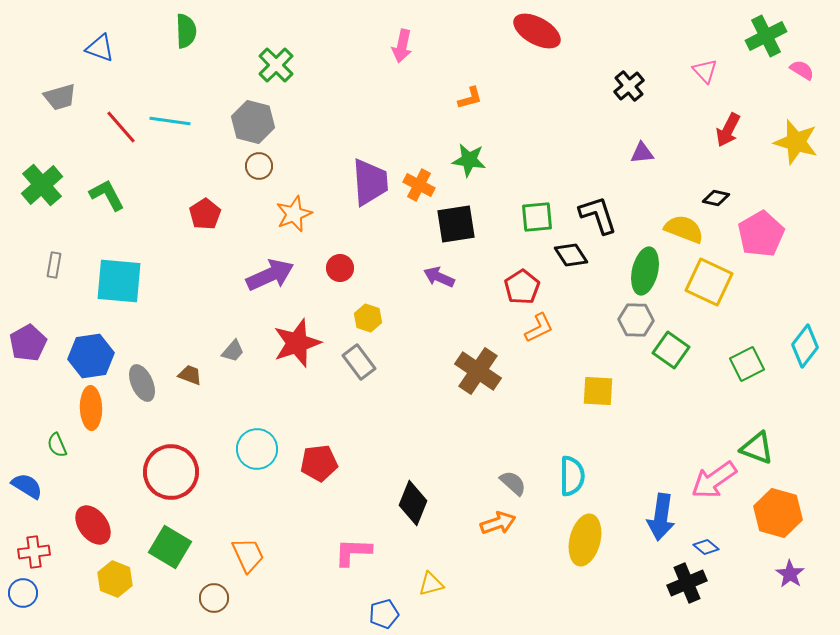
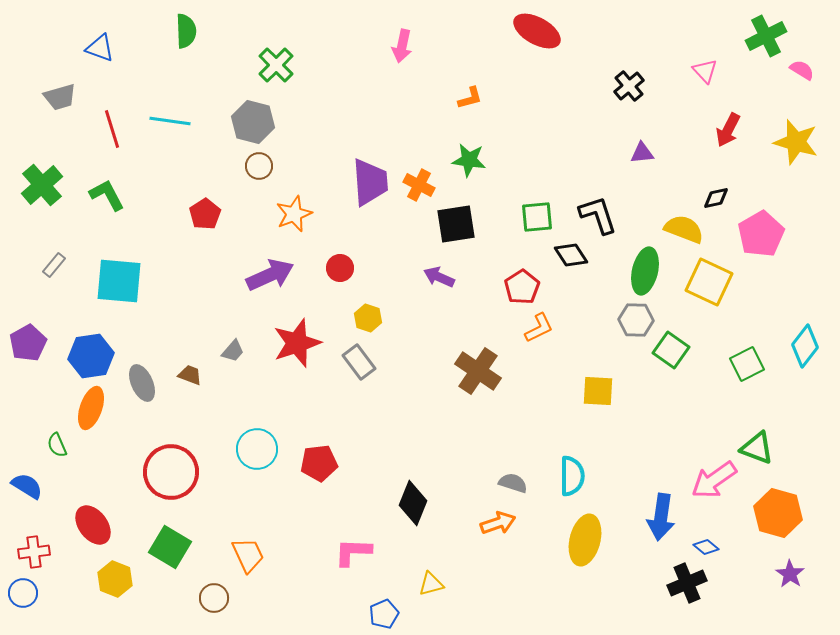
red line at (121, 127): moved 9 px left, 2 px down; rotated 24 degrees clockwise
black diamond at (716, 198): rotated 24 degrees counterclockwise
gray rectangle at (54, 265): rotated 30 degrees clockwise
orange ellipse at (91, 408): rotated 21 degrees clockwise
gray semicircle at (513, 483): rotated 24 degrees counterclockwise
blue pentagon at (384, 614): rotated 8 degrees counterclockwise
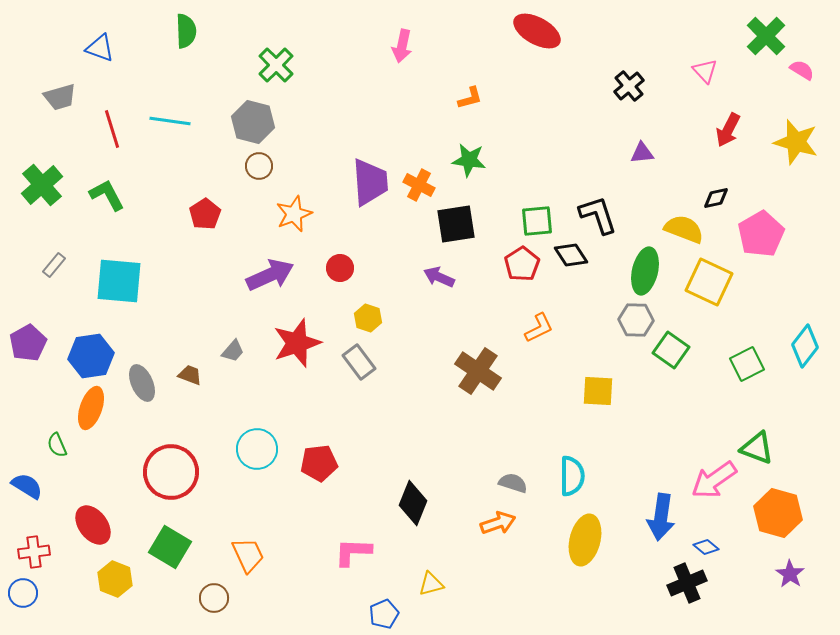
green cross at (766, 36): rotated 18 degrees counterclockwise
green square at (537, 217): moved 4 px down
red pentagon at (522, 287): moved 23 px up
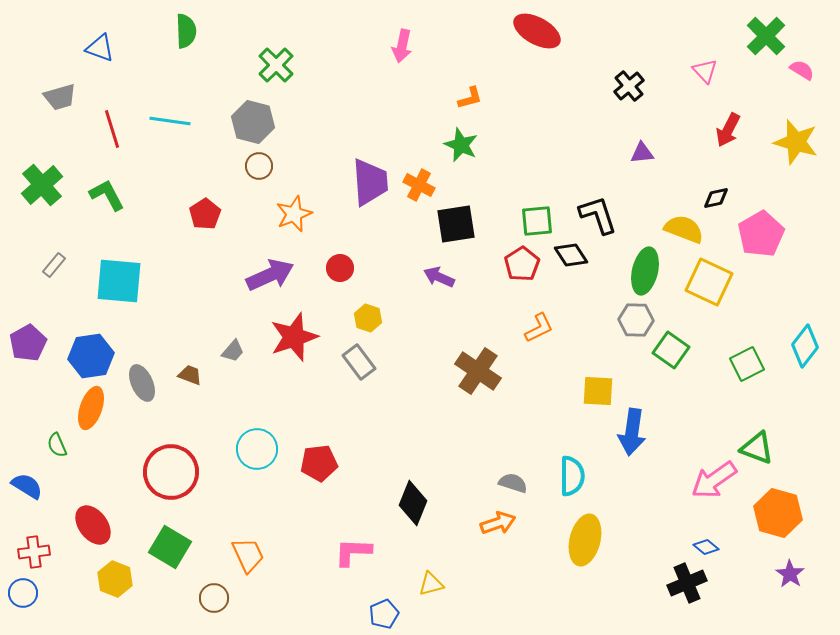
green star at (469, 160): moved 8 px left, 15 px up; rotated 16 degrees clockwise
red star at (297, 343): moved 3 px left, 6 px up
blue arrow at (661, 517): moved 29 px left, 85 px up
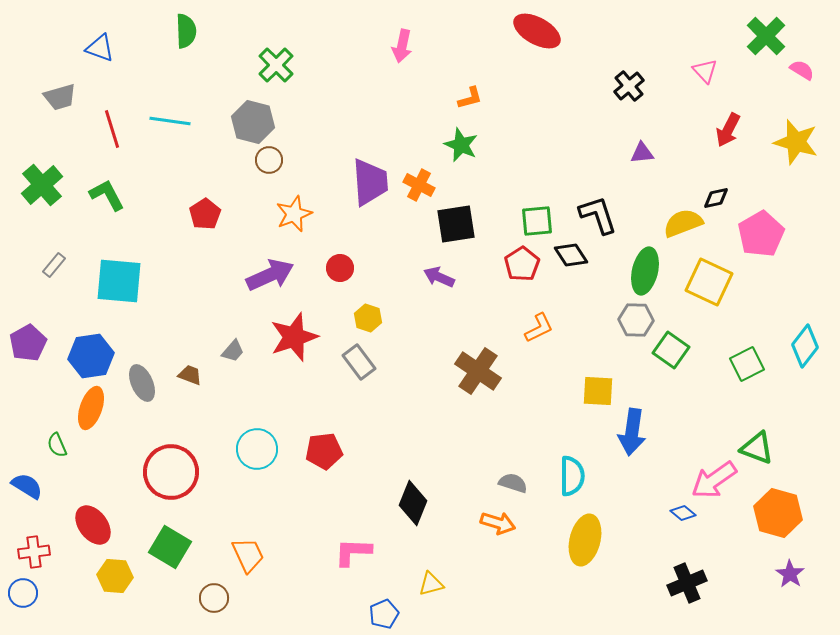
brown circle at (259, 166): moved 10 px right, 6 px up
yellow semicircle at (684, 229): moved 1 px left, 6 px up; rotated 42 degrees counterclockwise
red pentagon at (319, 463): moved 5 px right, 12 px up
orange arrow at (498, 523): rotated 36 degrees clockwise
blue diamond at (706, 547): moved 23 px left, 34 px up
yellow hexagon at (115, 579): moved 3 px up; rotated 16 degrees counterclockwise
